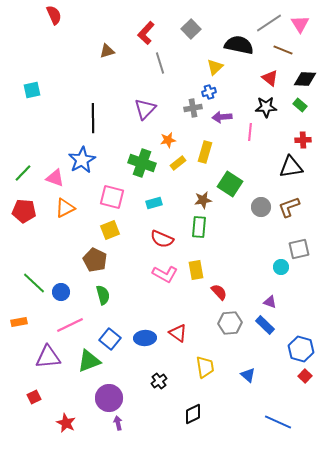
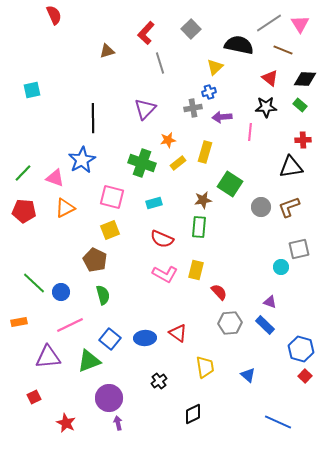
yellow rectangle at (196, 270): rotated 24 degrees clockwise
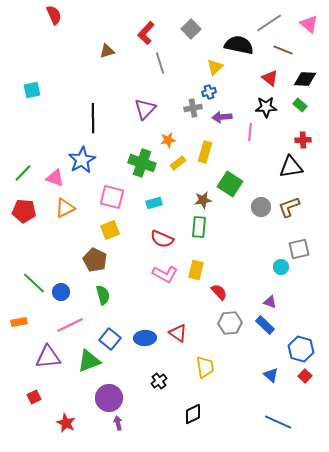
pink triangle at (300, 24): moved 9 px right; rotated 18 degrees counterclockwise
blue triangle at (248, 375): moved 23 px right
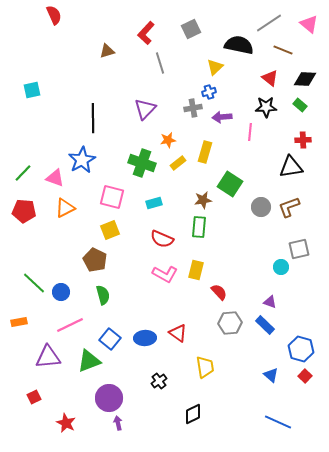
gray square at (191, 29): rotated 18 degrees clockwise
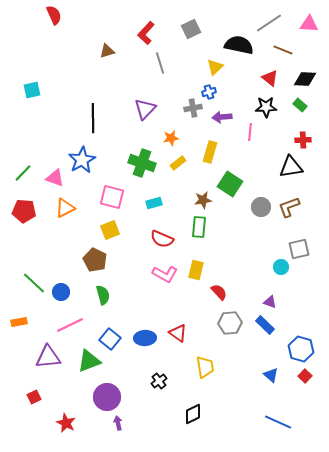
pink triangle at (309, 24): rotated 36 degrees counterclockwise
orange star at (168, 140): moved 3 px right, 2 px up
yellow rectangle at (205, 152): moved 5 px right
purple circle at (109, 398): moved 2 px left, 1 px up
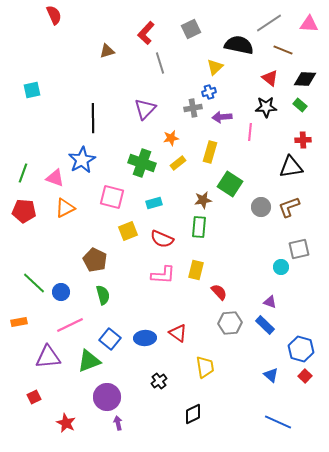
green line at (23, 173): rotated 24 degrees counterclockwise
yellow square at (110, 230): moved 18 px right, 1 px down
pink L-shape at (165, 274): moved 2 px left, 1 px down; rotated 25 degrees counterclockwise
